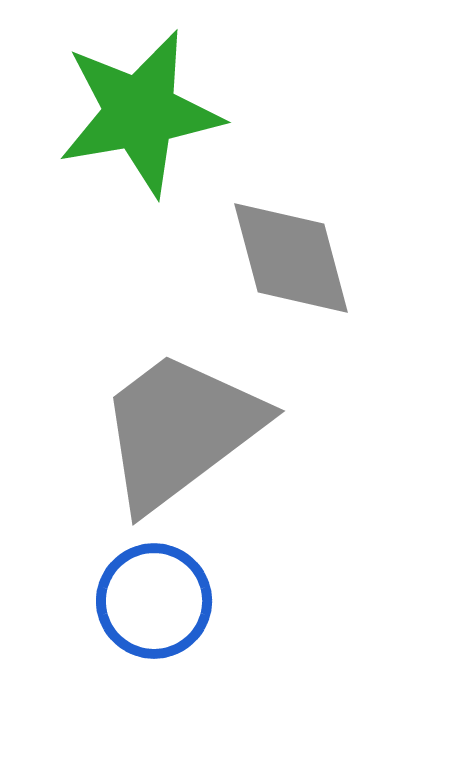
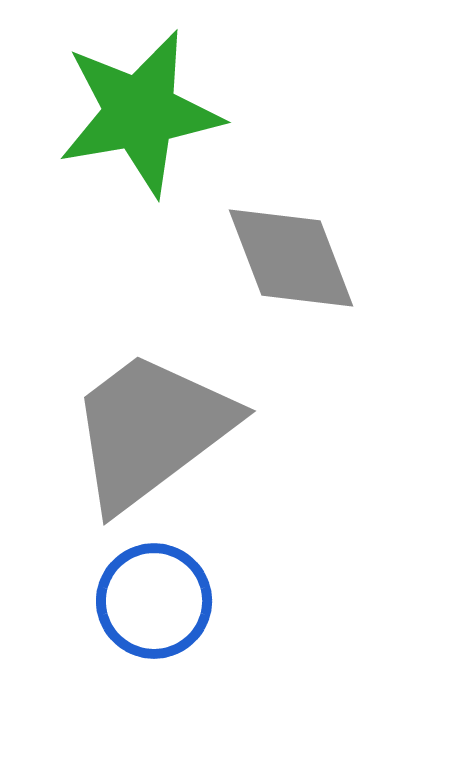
gray diamond: rotated 6 degrees counterclockwise
gray trapezoid: moved 29 px left
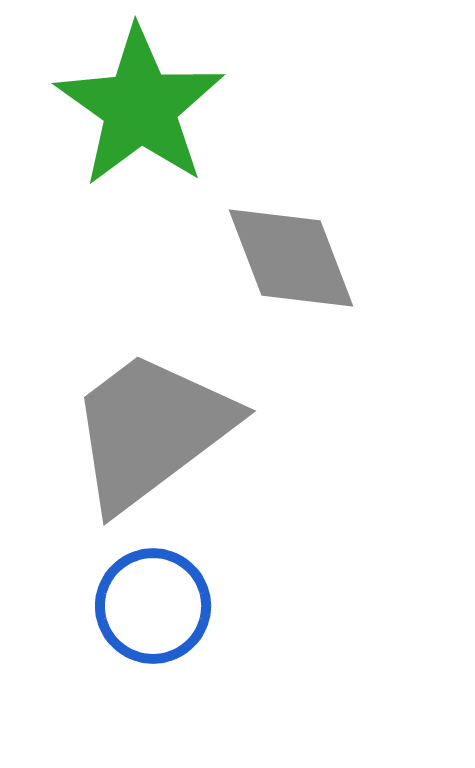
green star: moved 6 px up; rotated 27 degrees counterclockwise
blue circle: moved 1 px left, 5 px down
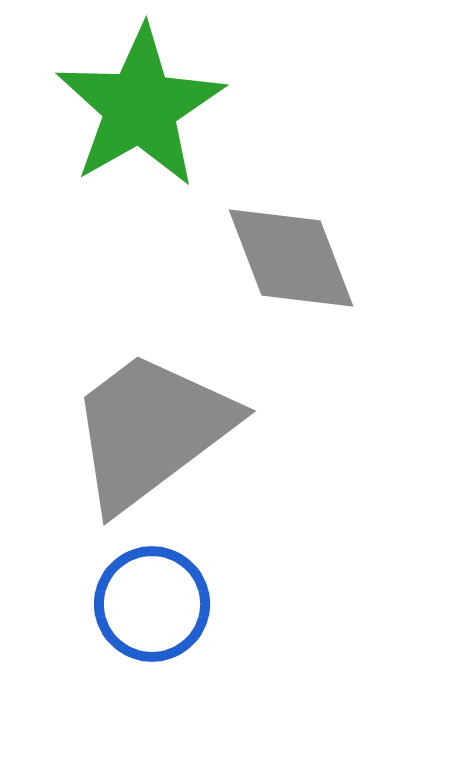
green star: rotated 7 degrees clockwise
blue circle: moved 1 px left, 2 px up
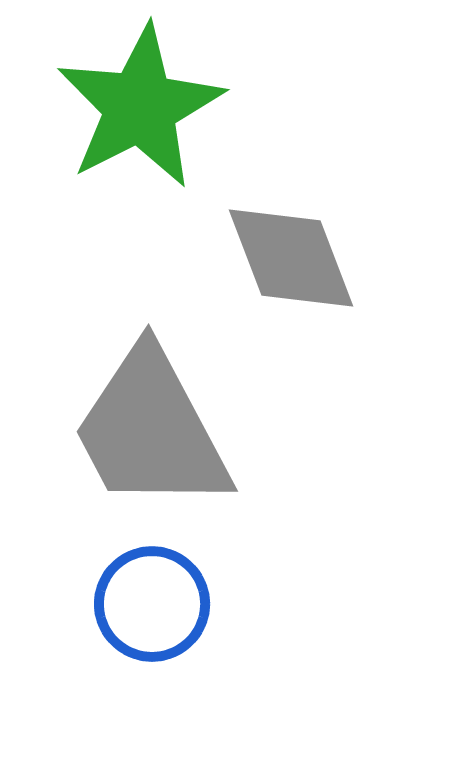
green star: rotated 3 degrees clockwise
gray trapezoid: rotated 81 degrees counterclockwise
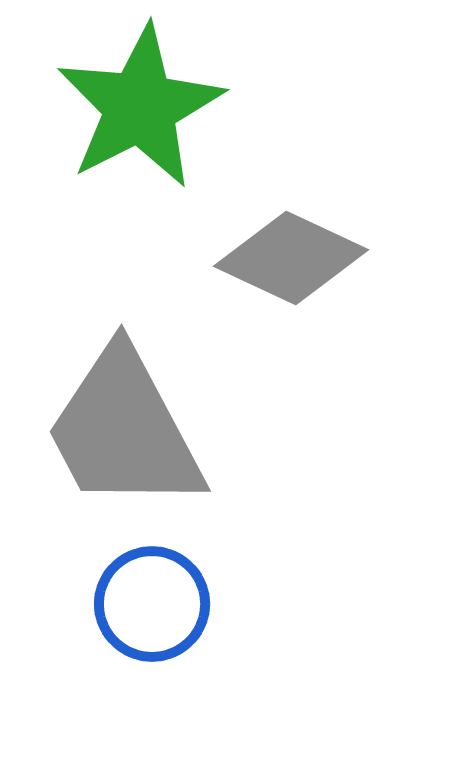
gray diamond: rotated 44 degrees counterclockwise
gray trapezoid: moved 27 px left
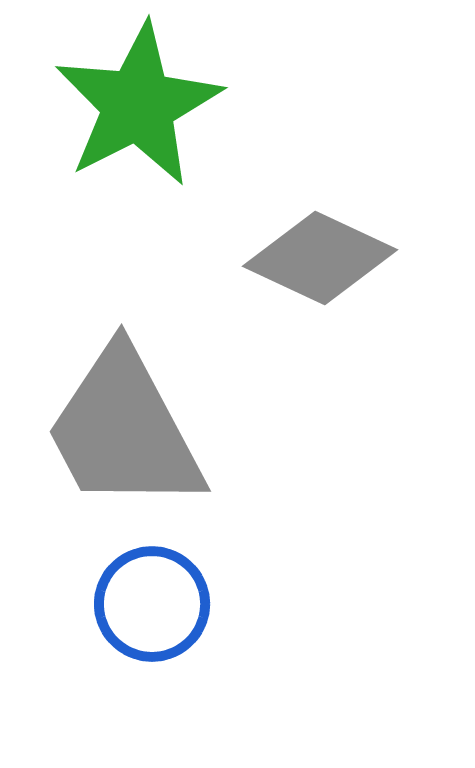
green star: moved 2 px left, 2 px up
gray diamond: moved 29 px right
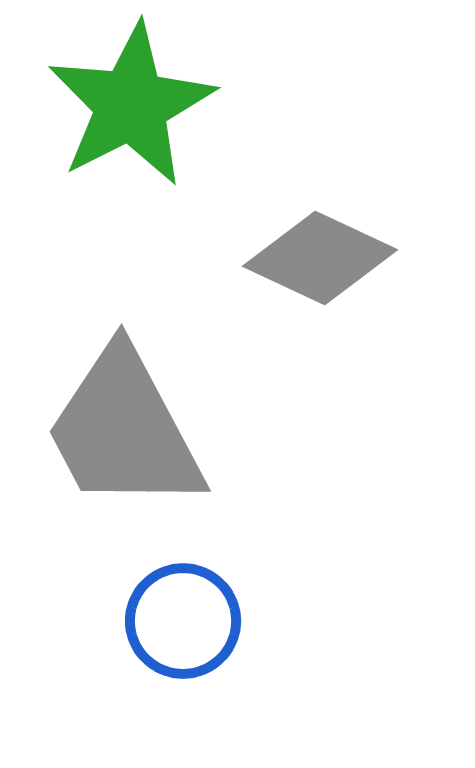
green star: moved 7 px left
blue circle: moved 31 px right, 17 px down
